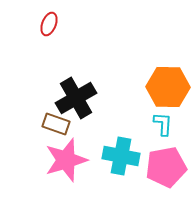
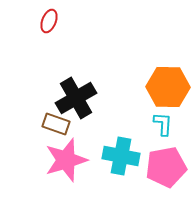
red ellipse: moved 3 px up
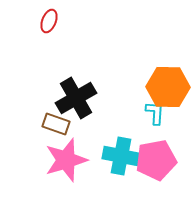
cyan L-shape: moved 8 px left, 11 px up
pink pentagon: moved 10 px left, 7 px up
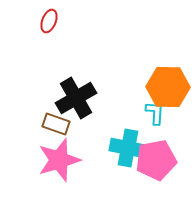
cyan cross: moved 7 px right, 8 px up
pink star: moved 7 px left
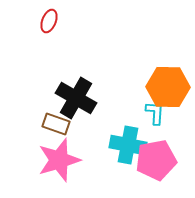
black cross: rotated 30 degrees counterclockwise
cyan cross: moved 3 px up
